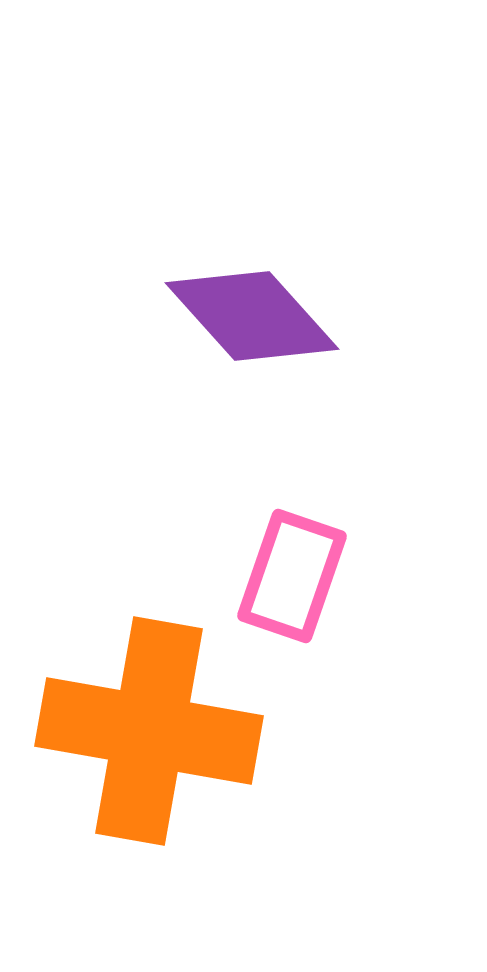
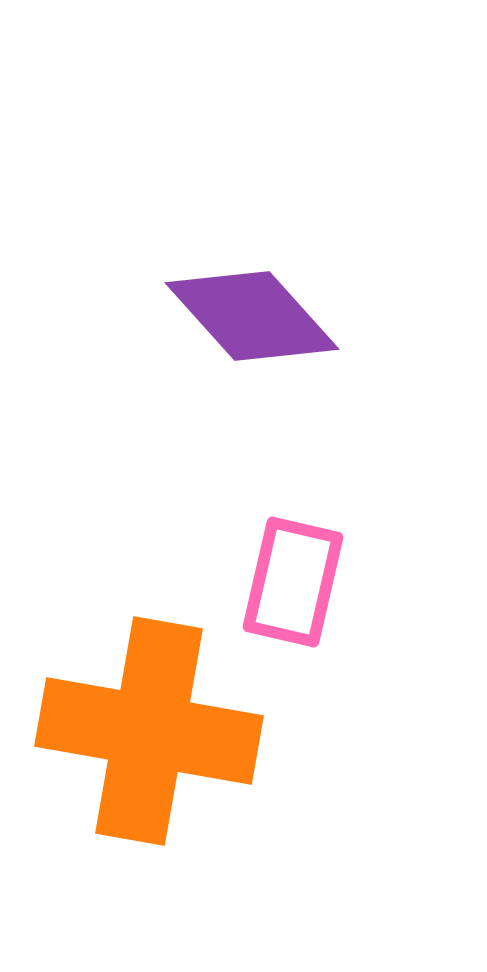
pink rectangle: moved 1 px right, 6 px down; rotated 6 degrees counterclockwise
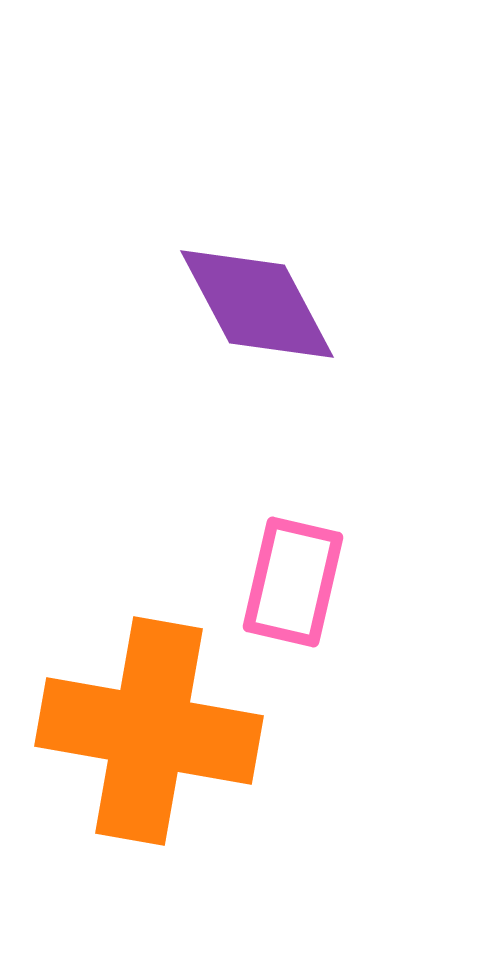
purple diamond: moved 5 px right, 12 px up; rotated 14 degrees clockwise
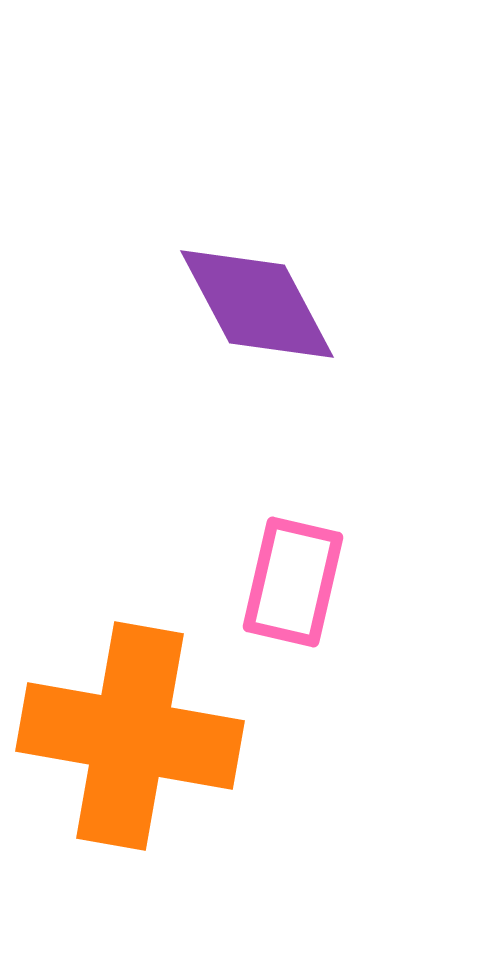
orange cross: moved 19 px left, 5 px down
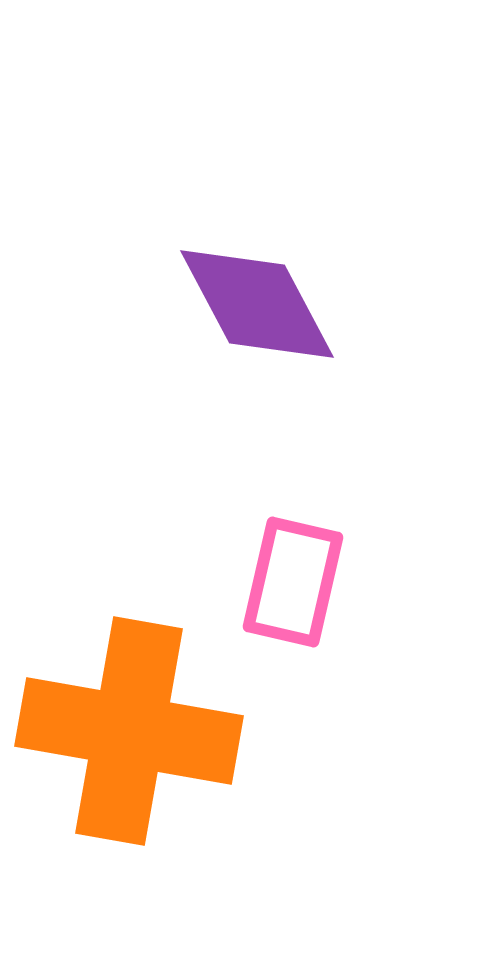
orange cross: moved 1 px left, 5 px up
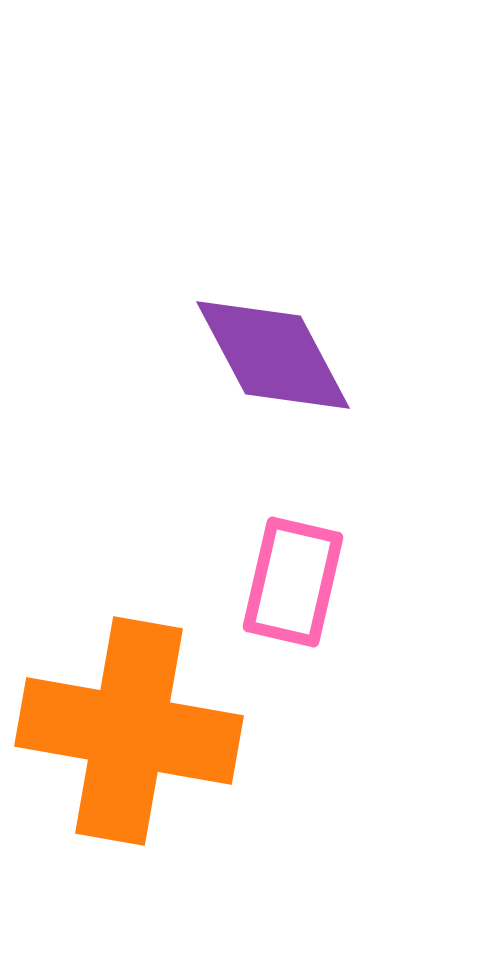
purple diamond: moved 16 px right, 51 px down
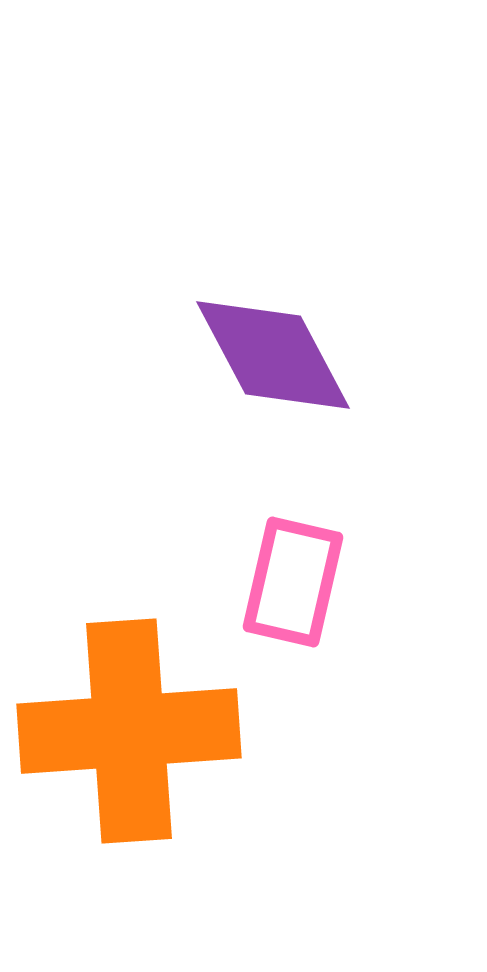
orange cross: rotated 14 degrees counterclockwise
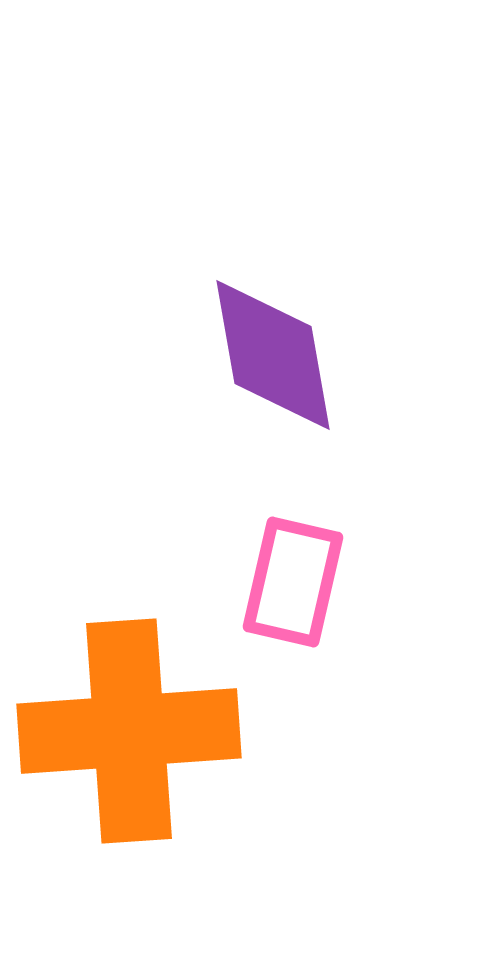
purple diamond: rotated 18 degrees clockwise
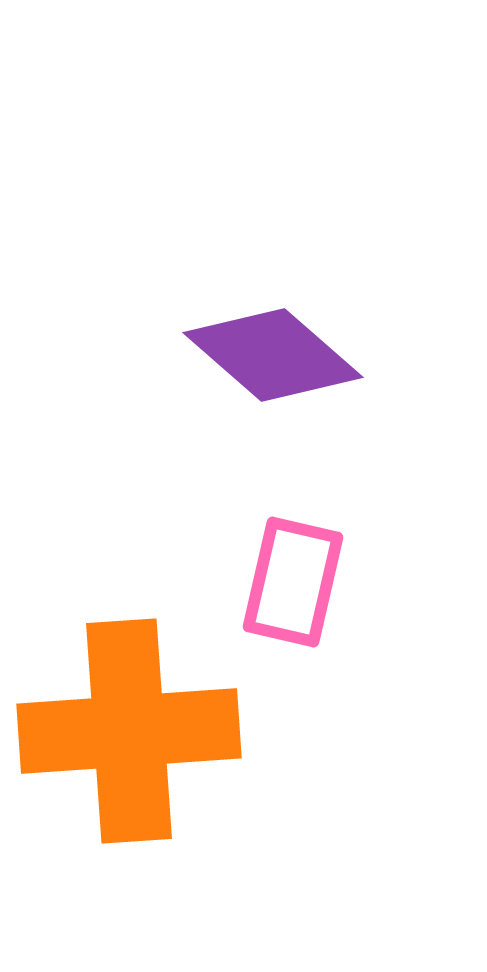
purple diamond: rotated 39 degrees counterclockwise
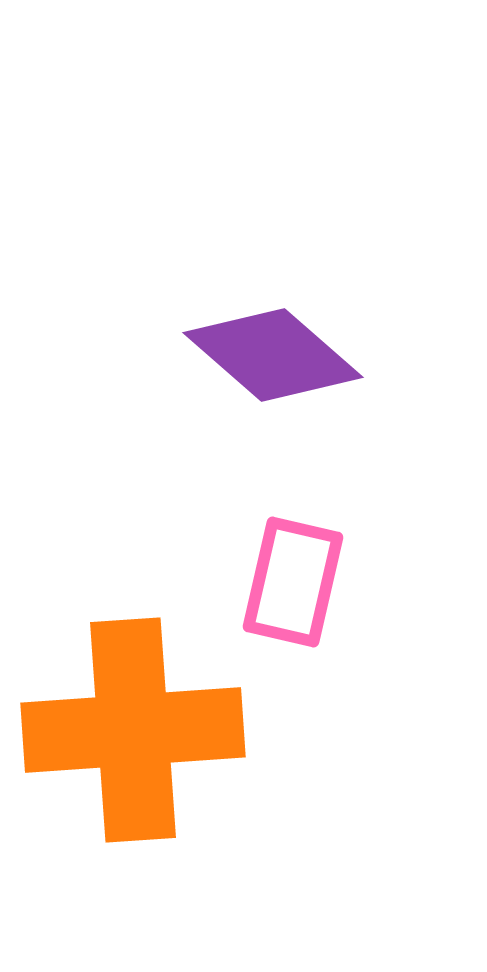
orange cross: moved 4 px right, 1 px up
